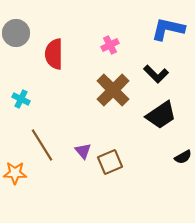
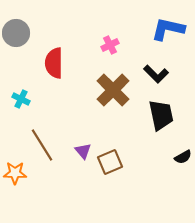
red semicircle: moved 9 px down
black trapezoid: rotated 68 degrees counterclockwise
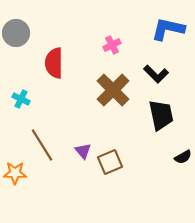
pink cross: moved 2 px right
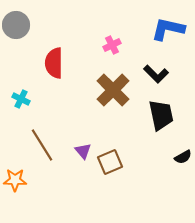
gray circle: moved 8 px up
orange star: moved 7 px down
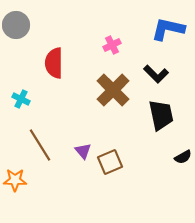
brown line: moved 2 px left
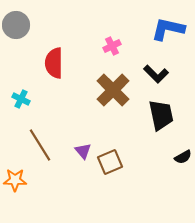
pink cross: moved 1 px down
